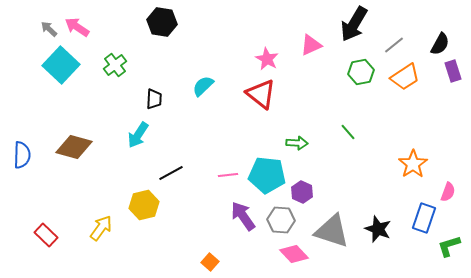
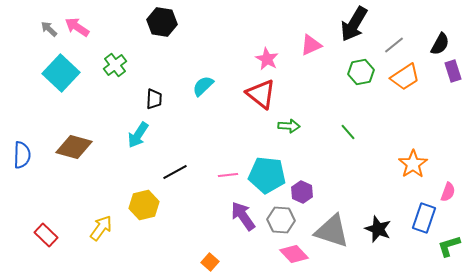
cyan square: moved 8 px down
green arrow: moved 8 px left, 17 px up
black line: moved 4 px right, 1 px up
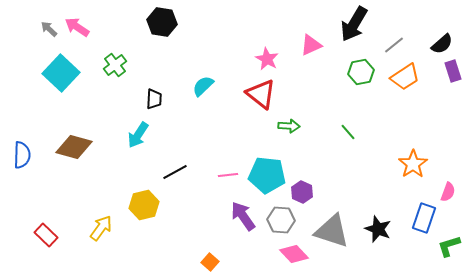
black semicircle: moved 2 px right; rotated 20 degrees clockwise
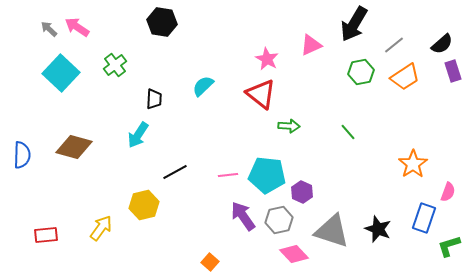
gray hexagon: moved 2 px left; rotated 16 degrees counterclockwise
red rectangle: rotated 50 degrees counterclockwise
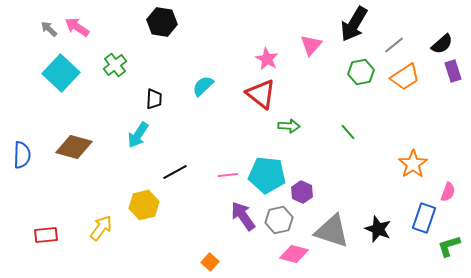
pink triangle: rotated 25 degrees counterclockwise
pink diamond: rotated 32 degrees counterclockwise
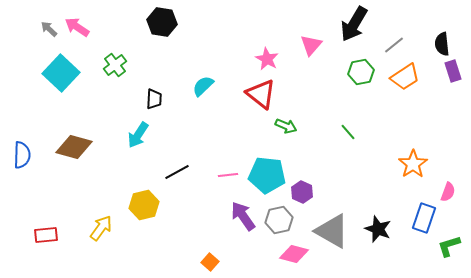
black semicircle: rotated 125 degrees clockwise
green arrow: moved 3 px left; rotated 20 degrees clockwise
black line: moved 2 px right
gray triangle: rotated 12 degrees clockwise
